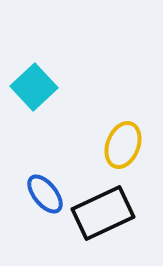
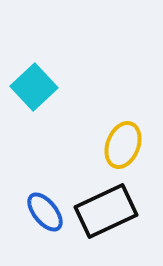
blue ellipse: moved 18 px down
black rectangle: moved 3 px right, 2 px up
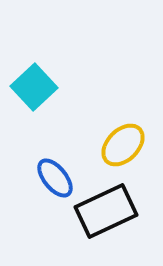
yellow ellipse: rotated 24 degrees clockwise
blue ellipse: moved 10 px right, 34 px up
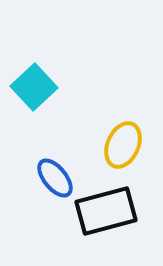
yellow ellipse: rotated 21 degrees counterclockwise
black rectangle: rotated 10 degrees clockwise
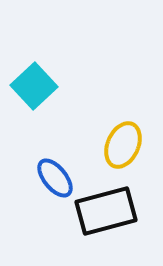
cyan square: moved 1 px up
